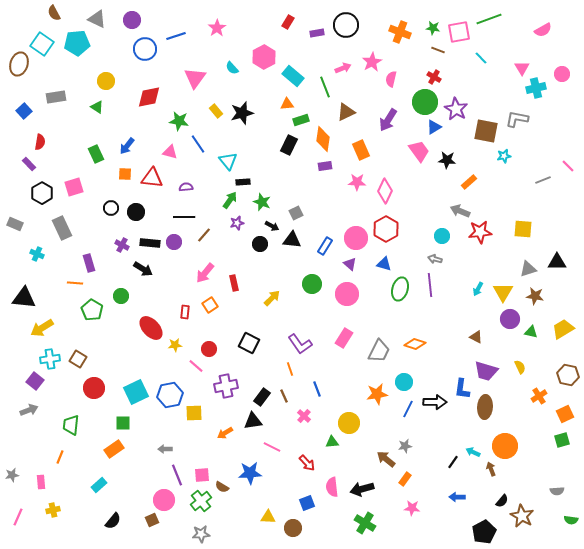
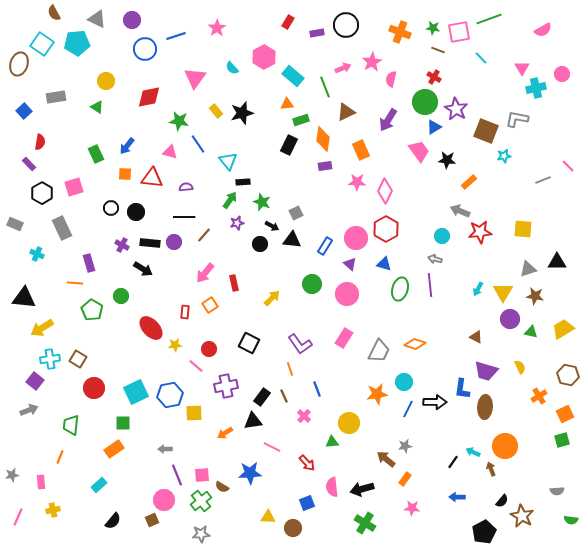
brown square at (486, 131): rotated 10 degrees clockwise
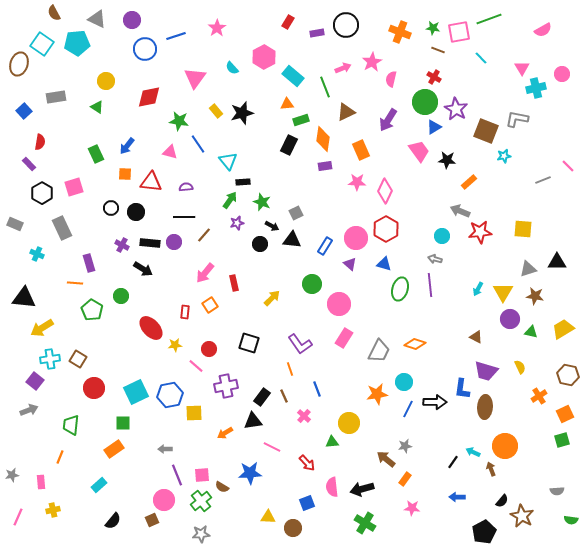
red triangle at (152, 178): moved 1 px left, 4 px down
pink circle at (347, 294): moved 8 px left, 10 px down
black square at (249, 343): rotated 10 degrees counterclockwise
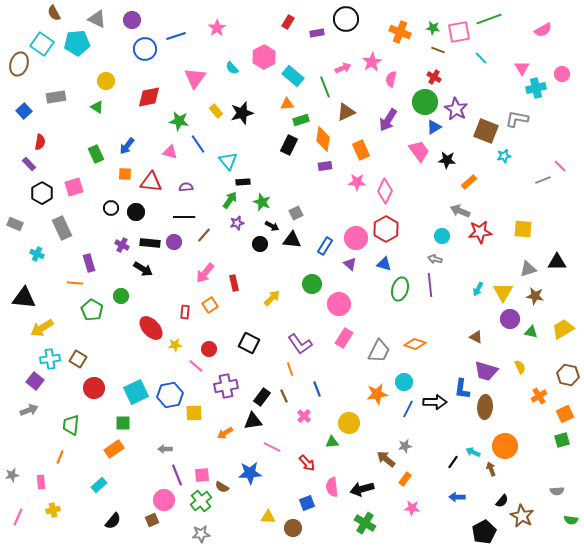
black circle at (346, 25): moved 6 px up
pink line at (568, 166): moved 8 px left
black square at (249, 343): rotated 10 degrees clockwise
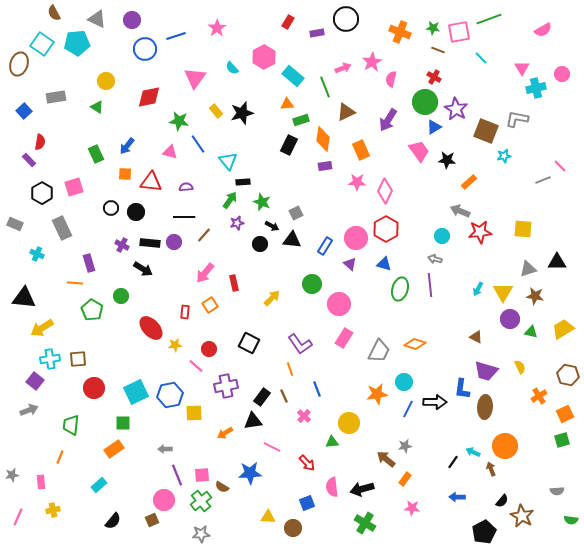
purple rectangle at (29, 164): moved 4 px up
brown square at (78, 359): rotated 36 degrees counterclockwise
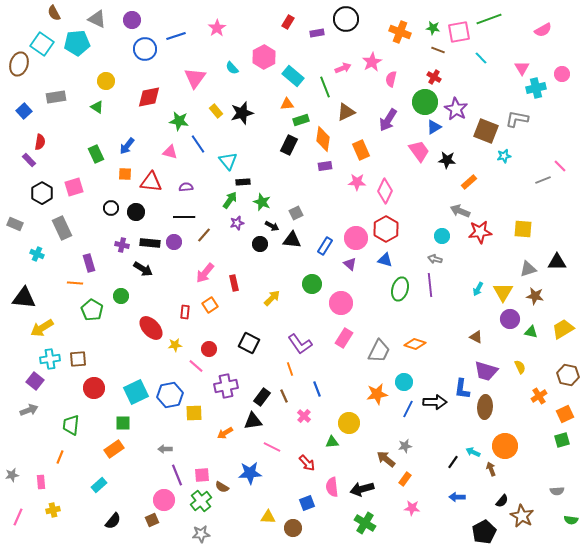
purple cross at (122, 245): rotated 16 degrees counterclockwise
blue triangle at (384, 264): moved 1 px right, 4 px up
pink circle at (339, 304): moved 2 px right, 1 px up
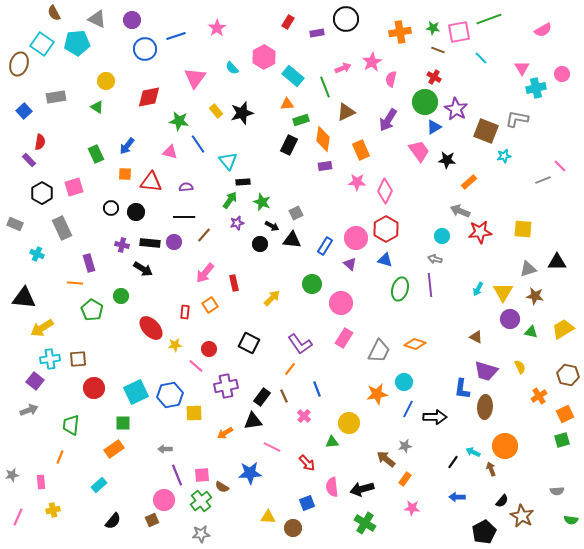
orange cross at (400, 32): rotated 30 degrees counterclockwise
orange line at (290, 369): rotated 56 degrees clockwise
black arrow at (435, 402): moved 15 px down
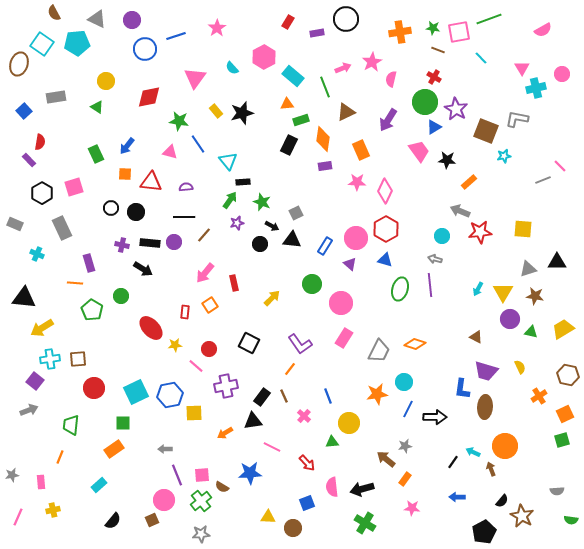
blue line at (317, 389): moved 11 px right, 7 px down
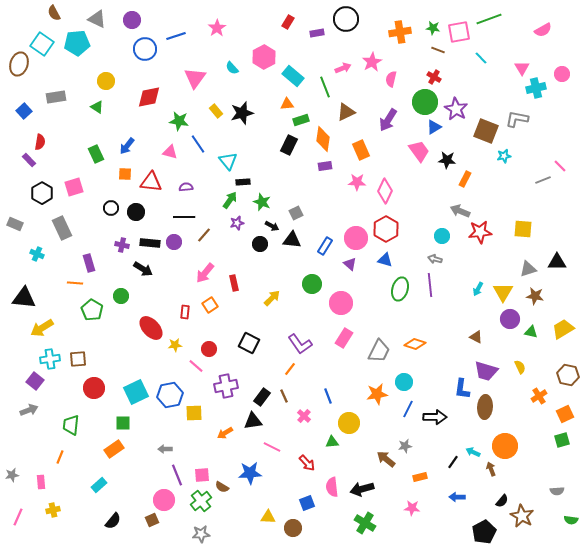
orange rectangle at (469, 182): moved 4 px left, 3 px up; rotated 21 degrees counterclockwise
orange rectangle at (405, 479): moved 15 px right, 2 px up; rotated 40 degrees clockwise
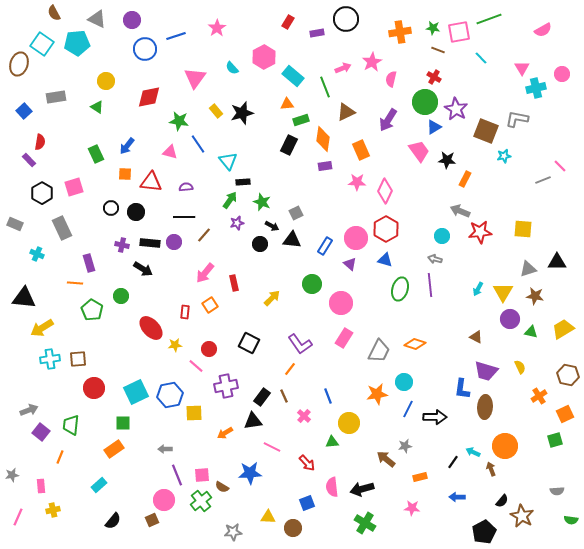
purple square at (35, 381): moved 6 px right, 51 px down
green square at (562, 440): moved 7 px left
pink rectangle at (41, 482): moved 4 px down
gray star at (201, 534): moved 32 px right, 2 px up
